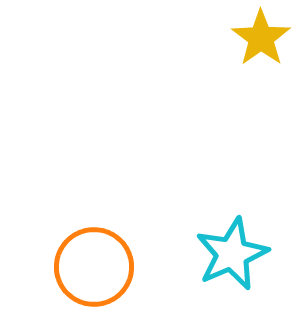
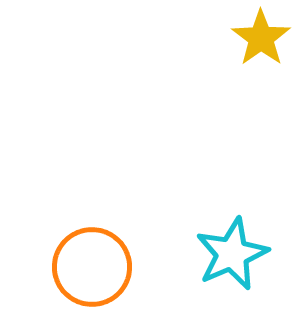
orange circle: moved 2 px left
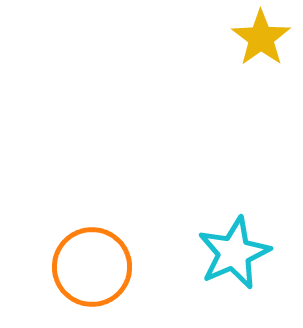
cyan star: moved 2 px right, 1 px up
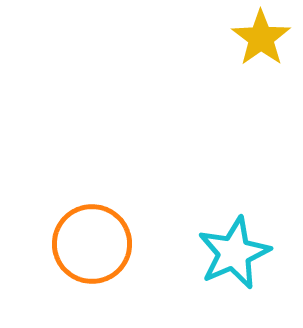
orange circle: moved 23 px up
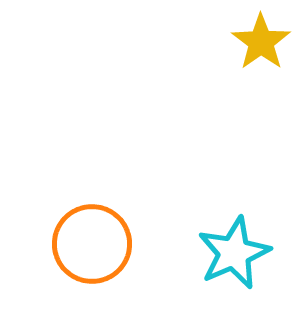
yellow star: moved 4 px down
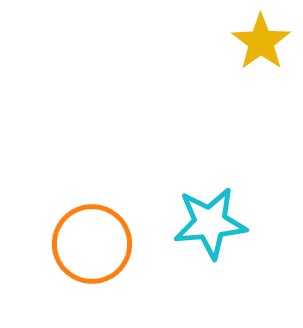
cyan star: moved 24 px left, 30 px up; rotated 18 degrees clockwise
